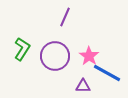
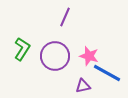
pink star: rotated 18 degrees counterclockwise
purple triangle: rotated 14 degrees counterclockwise
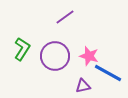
purple line: rotated 30 degrees clockwise
blue line: moved 1 px right
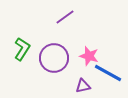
purple circle: moved 1 px left, 2 px down
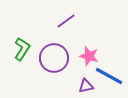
purple line: moved 1 px right, 4 px down
blue line: moved 1 px right, 3 px down
purple triangle: moved 3 px right
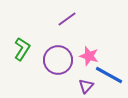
purple line: moved 1 px right, 2 px up
purple circle: moved 4 px right, 2 px down
blue line: moved 1 px up
purple triangle: rotated 35 degrees counterclockwise
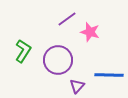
green L-shape: moved 1 px right, 2 px down
pink star: moved 1 px right, 24 px up
blue line: rotated 28 degrees counterclockwise
purple triangle: moved 9 px left
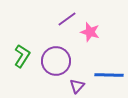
green L-shape: moved 1 px left, 5 px down
purple circle: moved 2 px left, 1 px down
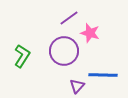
purple line: moved 2 px right, 1 px up
pink star: moved 1 px down
purple circle: moved 8 px right, 10 px up
blue line: moved 6 px left
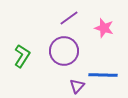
pink star: moved 14 px right, 5 px up
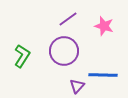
purple line: moved 1 px left, 1 px down
pink star: moved 2 px up
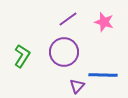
pink star: moved 4 px up
purple circle: moved 1 px down
